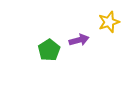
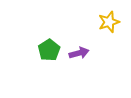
purple arrow: moved 13 px down
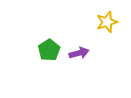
yellow star: moved 2 px left
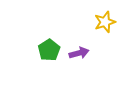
yellow star: moved 2 px left
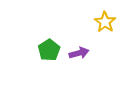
yellow star: rotated 20 degrees counterclockwise
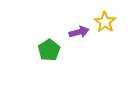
purple arrow: moved 21 px up
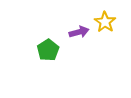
green pentagon: moved 1 px left
